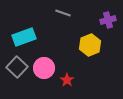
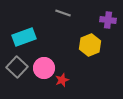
purple cross: rotated 21 degrees clockwise
red star: moved 5 px left; rotated 16 degrees clockwise
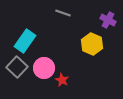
purple cross: rotated 21 degrees clockwise
cyan rectangle: moved 1 px right, 4 px down; rotated 35 degrees counterclockwise
yellow hexagon: moved 2 px right, 1 px up; rotated 15 degrees counterclockwise
red star: rotated 24 degrees counterclockwise
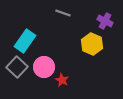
purple cross: moved 3 px left, 1 px down
pink circle: moved 1 px up
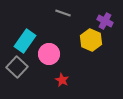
yellow hexagon: moved 1 px left, 4 px up
pink circle: moved 5 px right, 13 px up
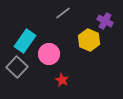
gray line: rotated 56 degrees counterclockwise
yellow hexagon: moved 2 px left
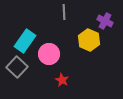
gray line: moved 1 px right, 1 px up; rotated 56 degrees counterclockwise
